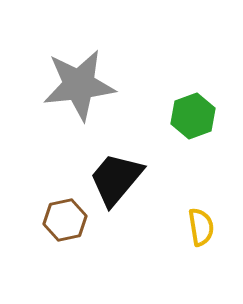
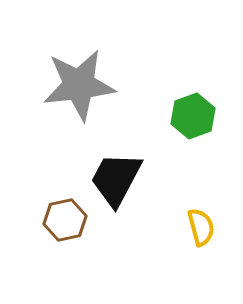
black trapezoid: rotated 12 degrees counterclockwise
yellow semicircle: rotated 6 degrees counterclockwise
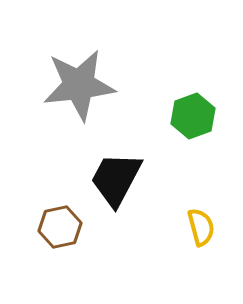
brown hexagon: moved 5 px left, 7 px down
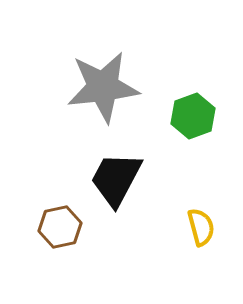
gray star: moved 24 px right, 2 px down
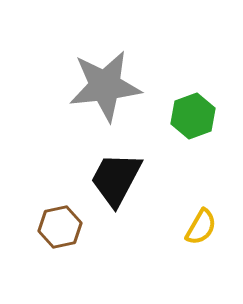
gray star: moved 2 px right, 1 px up
yellow semicircle: rotated 45 degrees clockwise
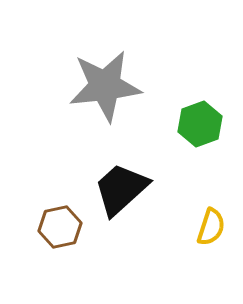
green hexagon: moved 7 px right, 8 px down
black trapezoid: moved 5 px right, 10 px down; rotated 20 degrees clockwise
yellow semicircle: moved 10 px right; rotated 12 degrees counterclockwise
